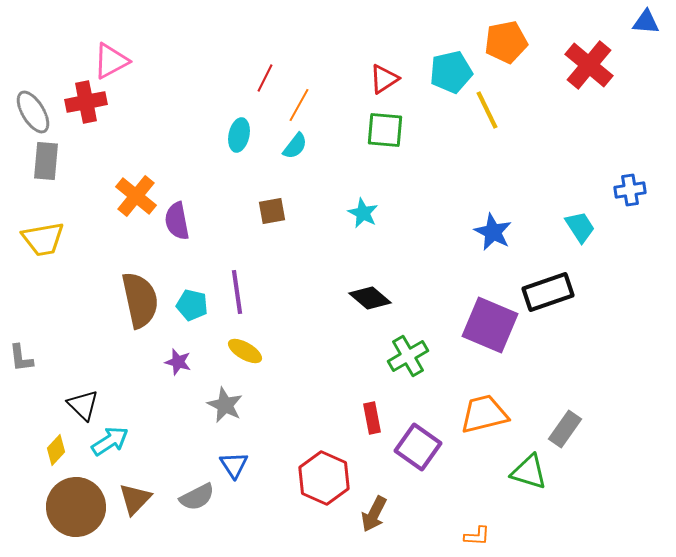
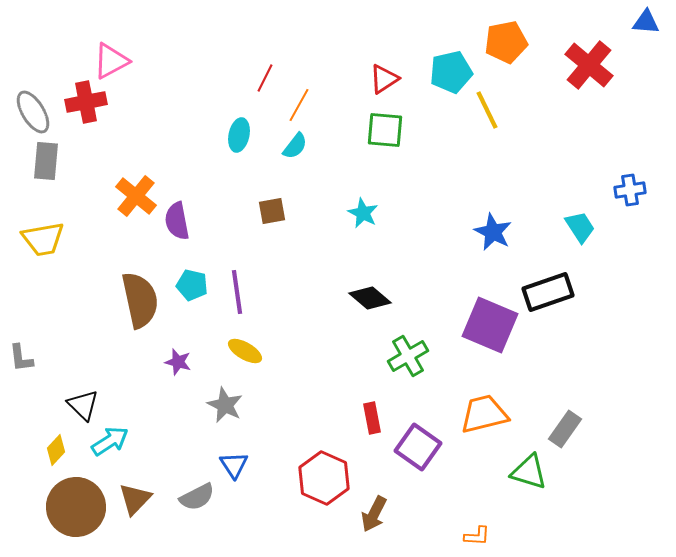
cyan pentagon at (192, 305): moved 20 px up
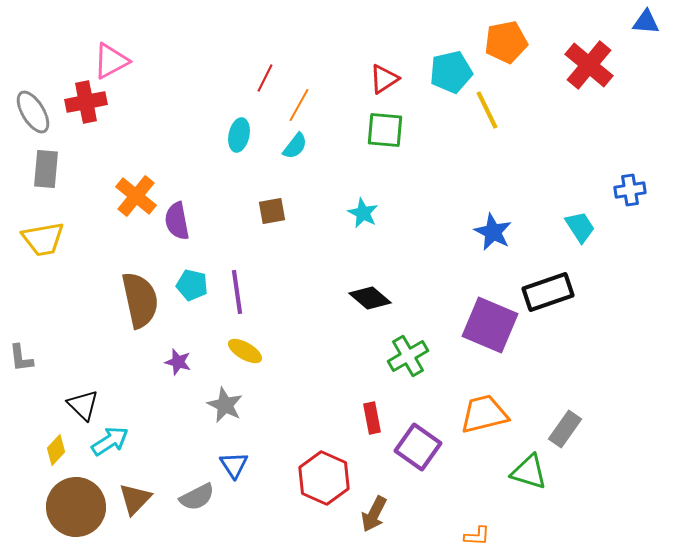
gray rectangle at (46, 161): moved 8 px down
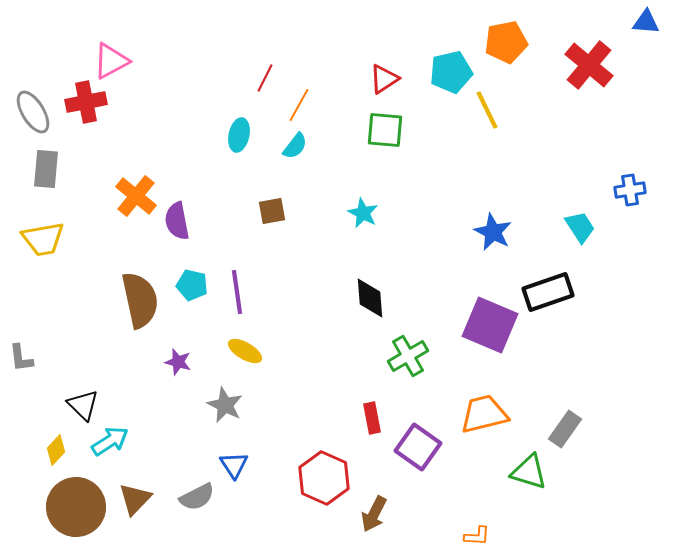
black diamond at (370, 298): rotated 45 degrees clockwise
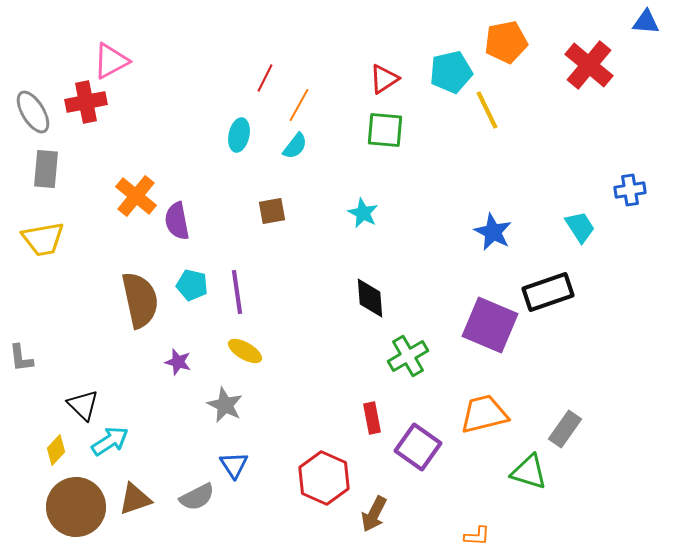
brown triangle at (135, 499): rotated 27 degrees clockwise
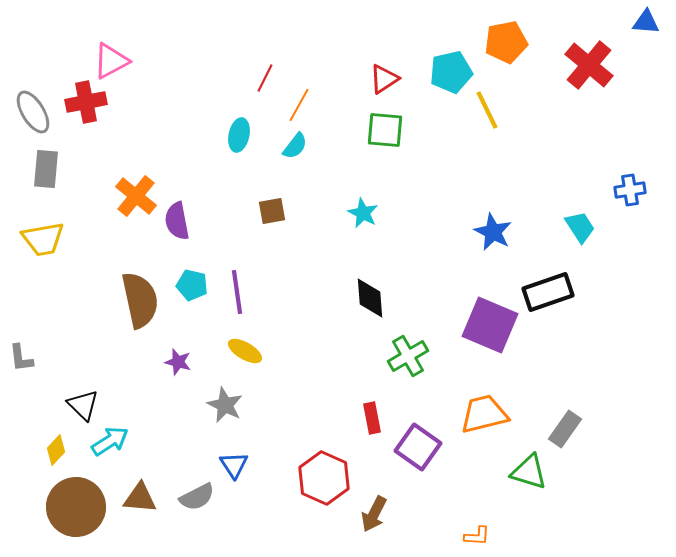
brown triangle at (135, 499): moved 5 px right, 1 px up; rotated 24 degrees clockwise
